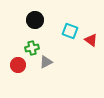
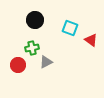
cyan square: moved 3 px up
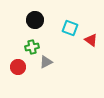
green cross: moved 1 px up
red circle: moved 2 px down
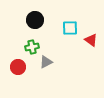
cyan square: rotated 21 degrees counterclockwise
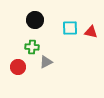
red triangle: moved 8 px up; rotated 24 degrees counterclockwise
green cross: rotated 16 degrees clockwise
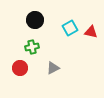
cyan square: rotated 28 degrees counterclockwise
green cross: rotated 16 degrees counterclockwise
gray triangle: moved 7 px right, 6 px down
red circle: moved 2 px right, 1 px down
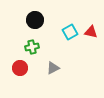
cyan square: moved 4 px down
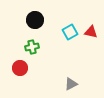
gray triangle: moved 18 px right, 16 px down
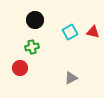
red triangle: moved 2 px right
gray triangle: moved 6 px up
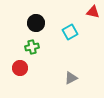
black circle: moved 1 px right, 3 px down
red triangle: moved 20 px up
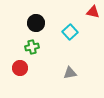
cyan square: rotated 14 degrees counterclockwise
gray triangle: moved 1 px left, 5 px up; rotated 16 degrees clockwise
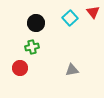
red triangle: rotated 40 degrees clockwise
cyan square: moved 14 px up
gray triangle: moved 2 px right, 3 px up
